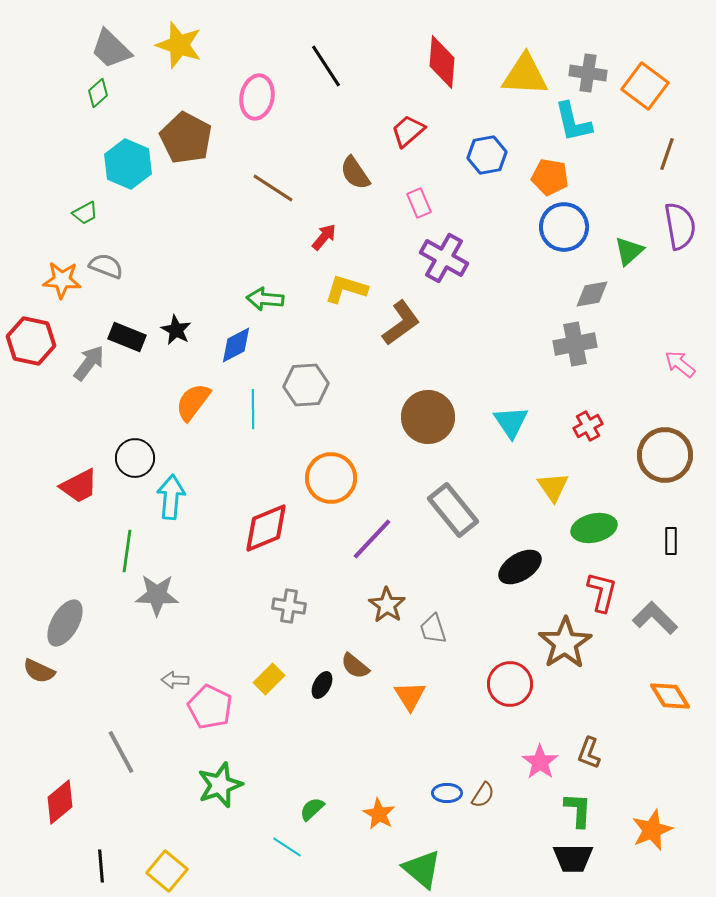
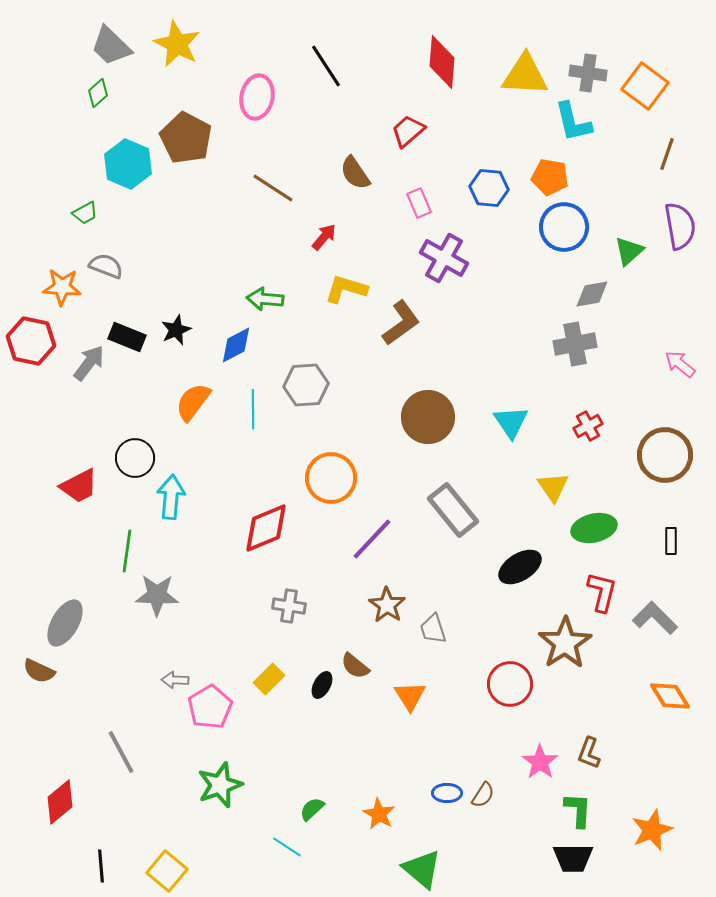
yellow star at (179, 45): moved 2 px left, 1 px up; rotated 9 degrees clockwise
gray trapezoid at (111, 49): moved 3 px up
blue hexagon at (487, 155): moved 2 px right, 33 px down; rotated 15 degrees clockwise
orange star at (62, 280): moved 7 px down
black star at (176, 330): rotated 20 degrees clockwise
pink pentagon at (210, 707): rotated 15 degrees clockwise
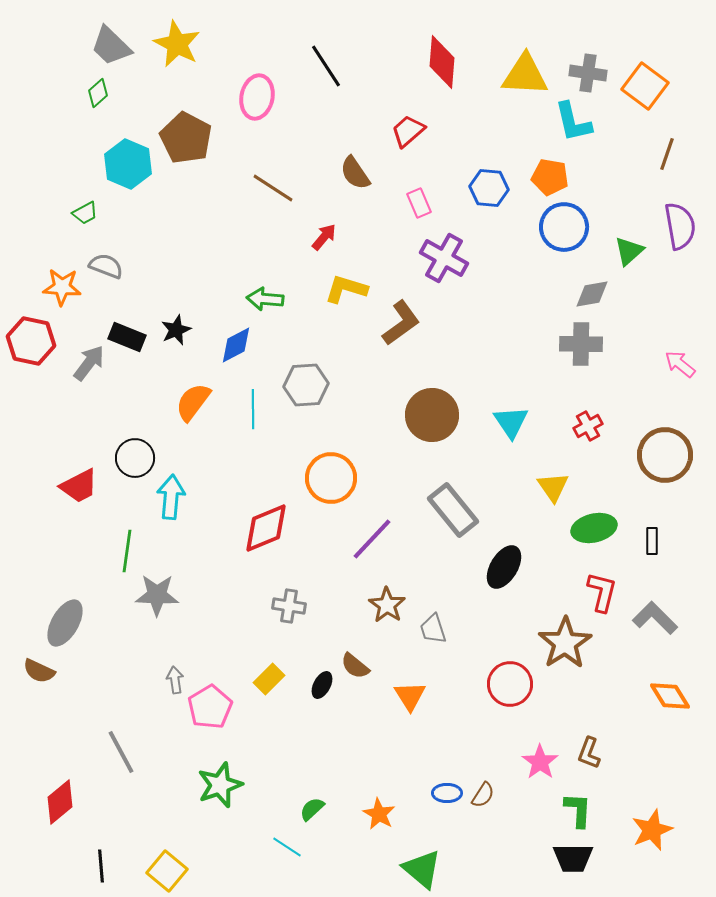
gray cross at (575, 344): moved 6 px right; rotated 12 degrees clockwise
brown circle at (428, 417): moved 4 px right, 2 px up
black rectangle at (671, 541): moved 19 px left
black ellipse at (520, 567): moved 16 px left; rotated 27 degrees counterclockwise
gray arrow at (175, 680): rotated 80 degrees clockwise
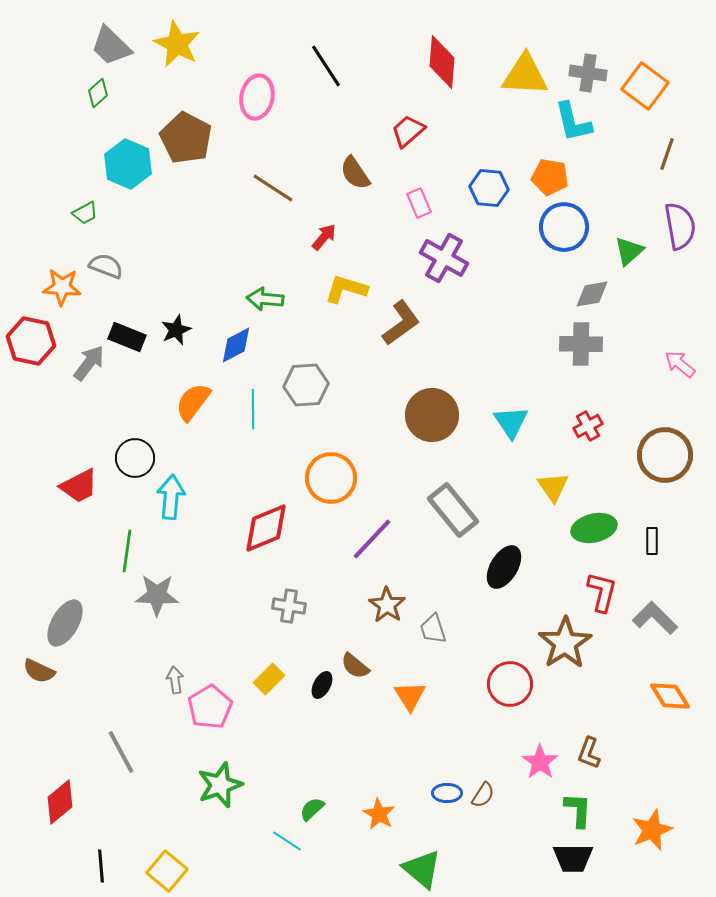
cyan line at (287, 847): moved 6 px up
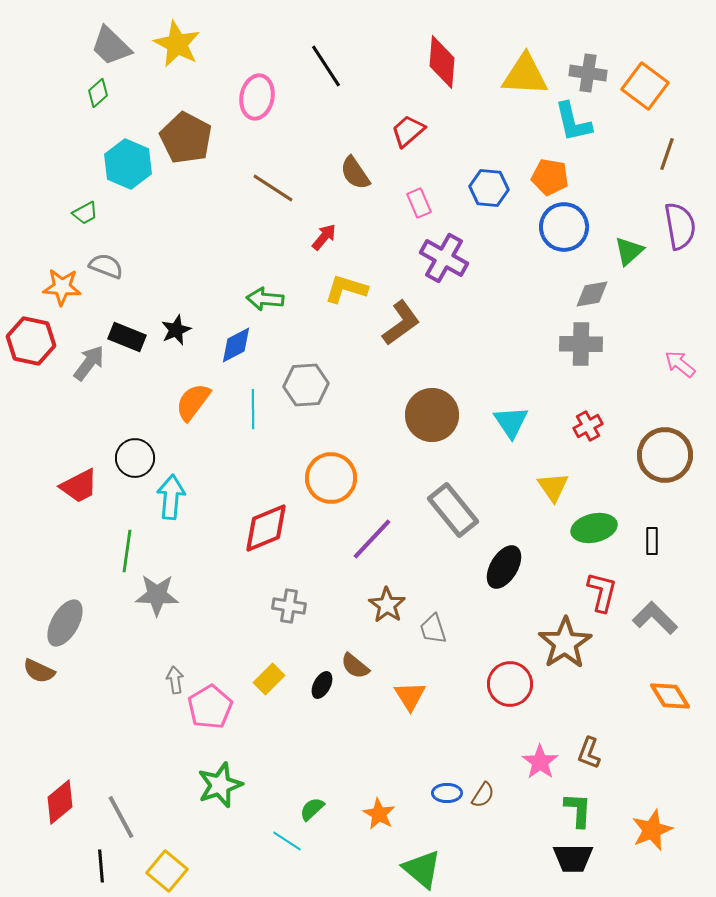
gray line at (121, 752): moved 65 px down
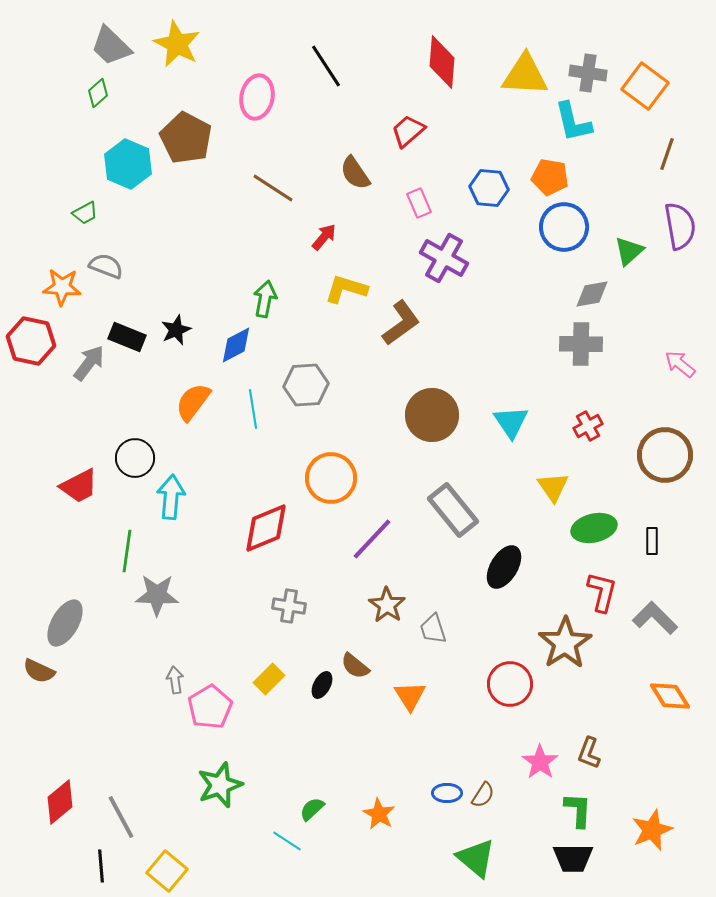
green arrow at (265, 299): rotated 96 degrees clockwise
cyan line at (253, 409): rotated 9 degrees counterclockwise
green triangle at (422, 869): moved 54 px right, 11 px up
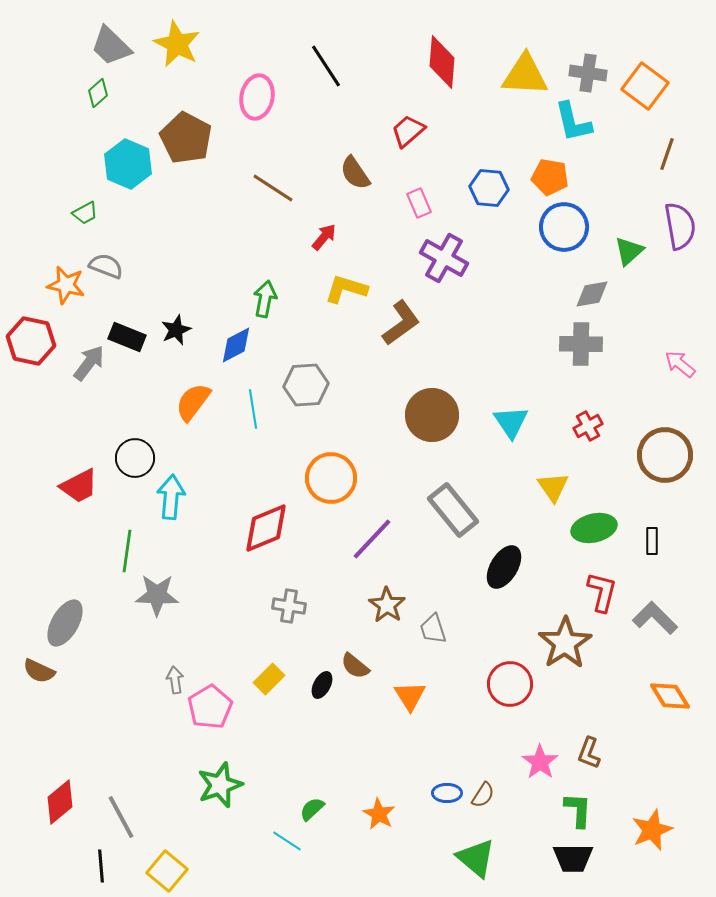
orange star at (62, 287): moved 4 px right, 2 px up; rotated 9 degrees clockwise
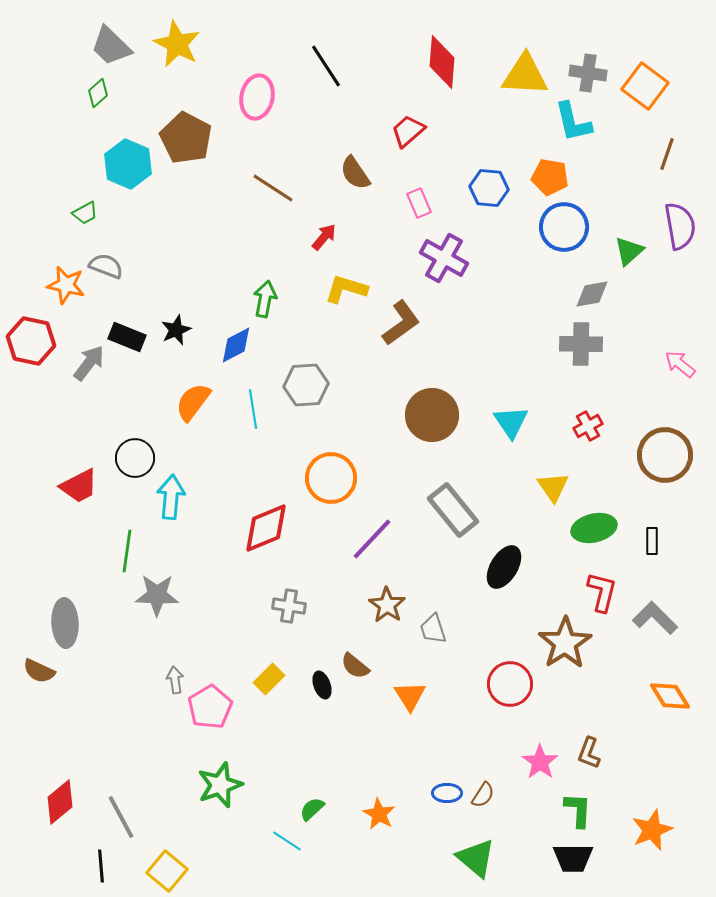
gray ellipse at (65, 623): rotated 33 degrees counterclockwise
black ellipse at (322, 685): rotated 48 degrees counterclockwise
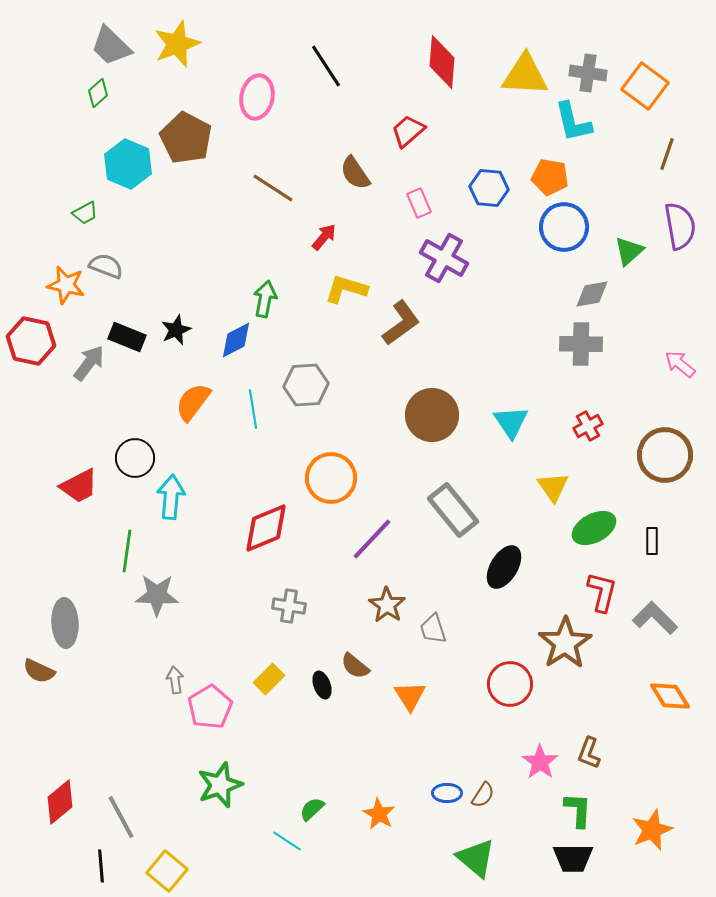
yellow star at (177, 44): rotated 24 degrees clockwise
blue diamond at (236, 345): moved 5 px up
green ellipse at (594, 528): rotated 15 degrees counterclockwise
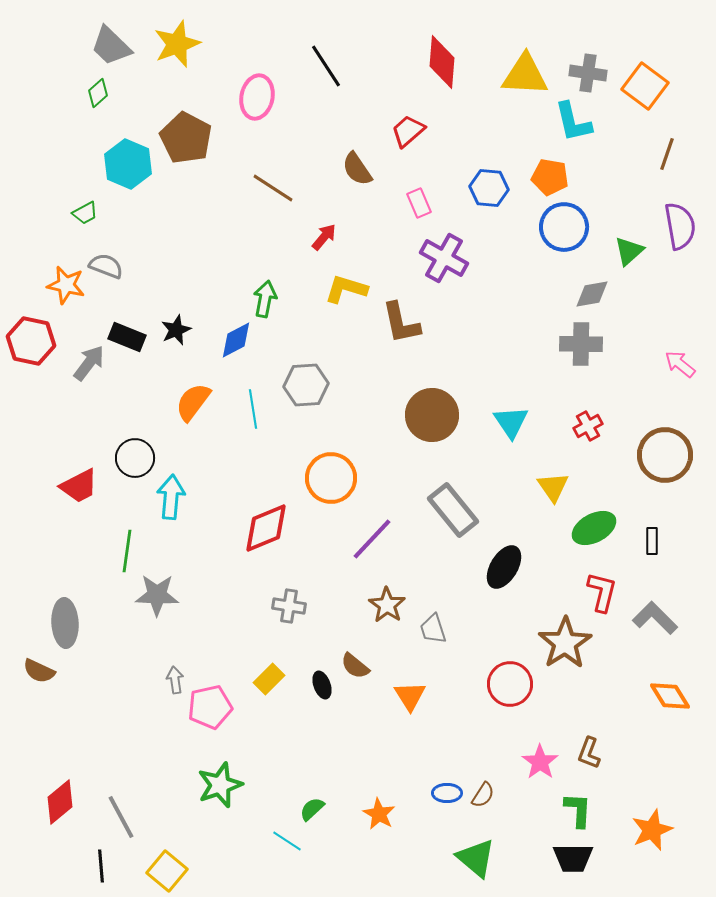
brown semicircle at (355, 173): moved 2 px right, 4 px up
brown L-shape at (401, 323): rotated 114 degrees clockwise
pink pentagon at (210, 707): rotated 18 degrees clockwise
